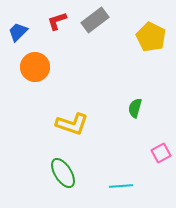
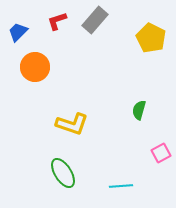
gray rectangle: rotated 12 degrees counterclockwise
yellow pentagon: moved 1 px down
green semicircle: moved 4 px right, 2 px down
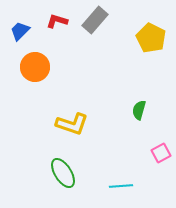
red L-shape: rotated 35 degrees clockwise
blue trapezoid: moved 2 px right, 1 px up
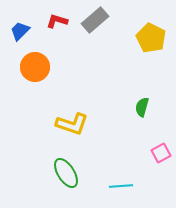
gray rectangle: rotated 8 degrees clockwise
green semicircle: moved 3 px right, 3 px up
green ellipse: moved 3 px right
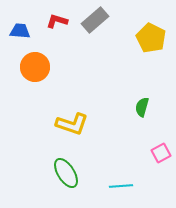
blue trapezoid: rotated 50 degrees clockwise
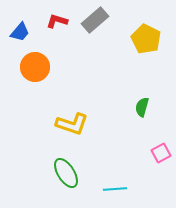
blue trapezoid: moved 1 px down; rotated 125 degrees clockwise
yellow pentagon: moved 5 px left, 1 px down
cyan line: moved 6 px left, 3 px down
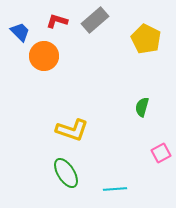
blue trapezoid: rotated 85 degrees counterclockwise
orange circle: moved 9 px right, 11 px up
yellow L-shape: moved 6 px down
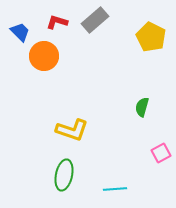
red L-shape: moved 1 px down
yellow pentagon: moved 5 px right, 2 px up
green ellipse: moved 2 px left, 2 px down; rotated 44 degrees clockwise
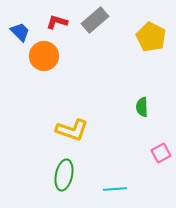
green semicircle: rotated 18 degrees counterclockwise
